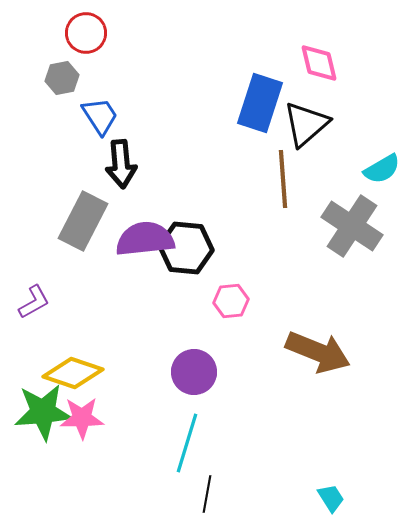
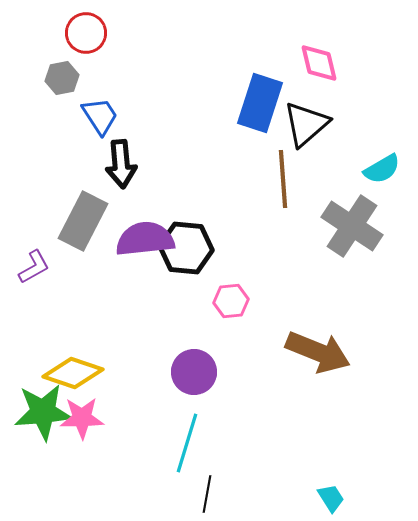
purple L-shape: moved 35 px up
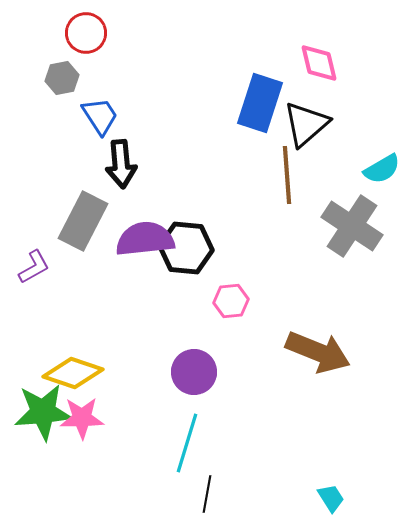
brown line: moved 4 px right, 4 px up
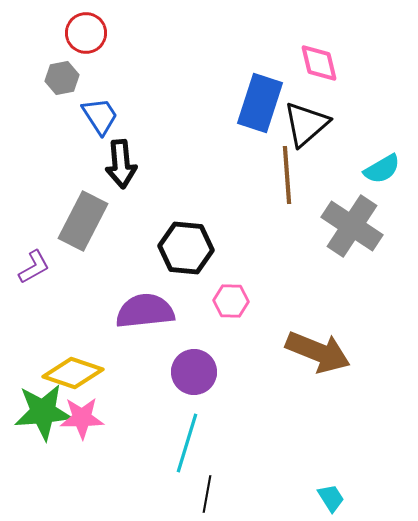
purple semicircle: moved 72 px down
pink hexagon: rotated 8 degrees clockwise
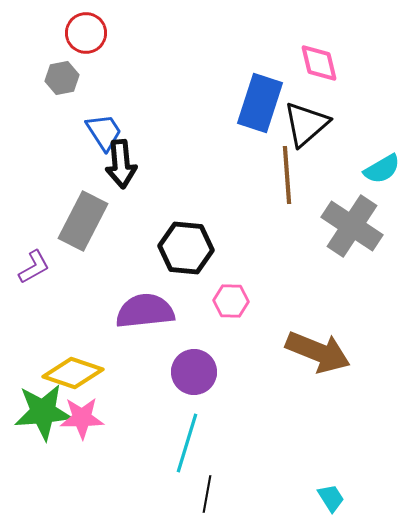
blue trapezoid: moved 4 px right, 16 px down
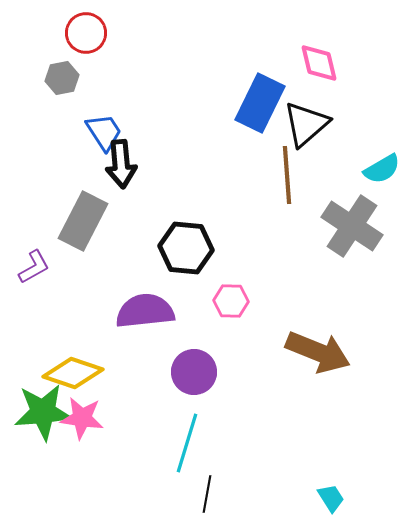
blue rectangle: rotated 8 degrees clockwise
pink star: rotated 9 degrees clockwise
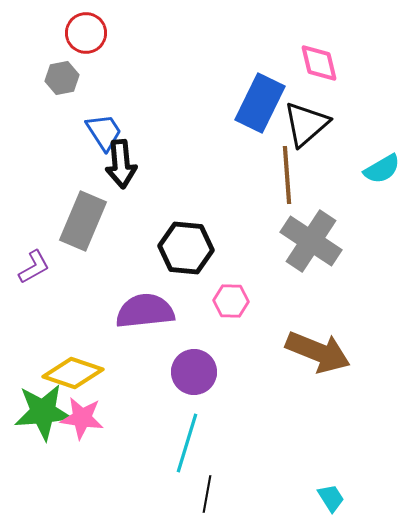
gray rectangle: rotated 4 degrees counterclockwise
gray cross: moved 41 px left, 15 px down
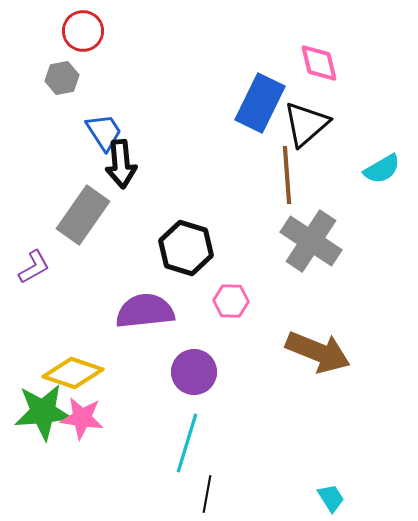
red circle: moved 3 px left, 2 px up
gray rectangle: moved 6 px up; rotated 12 degrees clockwise
black hexagon: rotated 12 degrees clockwise
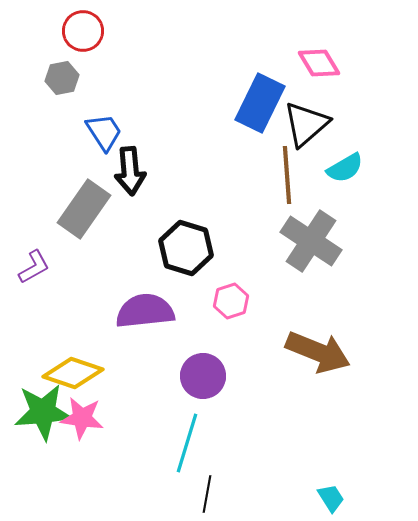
pink diamond: rotated 18 degrees counterclockwise
black arrow: moved 9 px right, 7 px down
cyan semicircle: moved 37 px left, 1 px up
gray rectangle: moved 1 px right, 6 px up
pink hexagon: rotated 20 degrees counterclockwise
purple circle: moved 9 px right, 4 px down
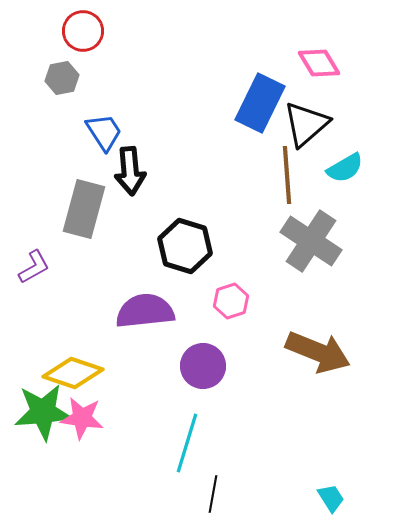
gray rectangle: rotated 20 degrees counterclockwise
black hexagon: moved 1 px left, 2 px up
purple circle: moved 10 px up
black line: moved 6 px right
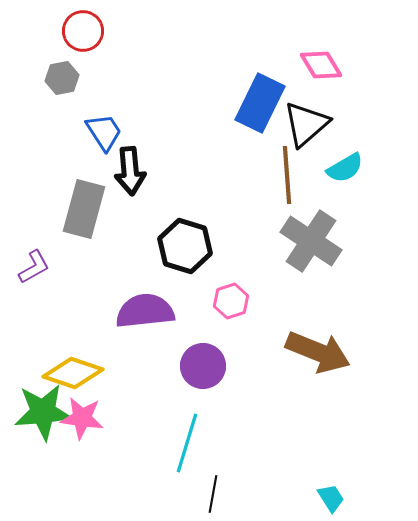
pink diamond: moved 2 px right, 2 px down
